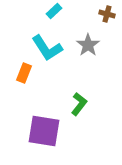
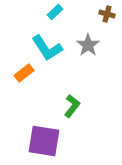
cyan rectangle: moved 1 px right, 1 px down
orange rectangle: rotated 30 degrees clockwise
green L-shape: moved 7 px left, 2 px down
purple square: moved 10 px down
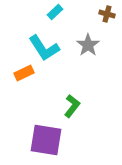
cyan L-shape: moved 3 px left
orange rectangle: rotated 12 degrees clockwise
purple square: moved 2 px right, 1 px up
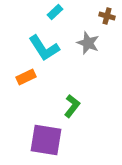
brown cross: moved 2 px down
gray star: moved 2 px up; rotated 15 degrees counterclockwise
orange rectangle: moved 2 px right, 4 px down
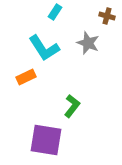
cyan rectangle: rotated 14 degrees counterclockwise
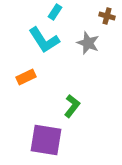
cyan L-shape: moved 8 px up
